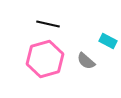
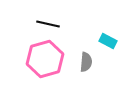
gray semicircle: moved 1 px down; rotated 126 degrees counterclockwise
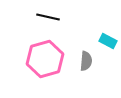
black line: moved 7 px up
gray semicircle: moved 1 px up
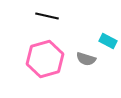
black line: moved 1 px left, 1 px up
gray semicircle: moved 2 px up; rotated 102 degrees clockwise
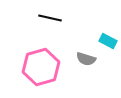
black line: moved 3 px right, 2 px down
pink hexagon: moved 4 px left, 8 px down
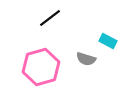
black line: rotated 50 degrees counterclockwise
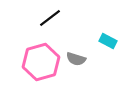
gray semicircle: moved 10 px left
pink hexagon: moved 5 px up
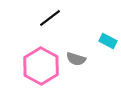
pink hexagon: moved 4 px down; rotated 15 degrees counterclockwise
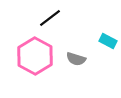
pink hexagon: moved 6 px left, 10 px up
